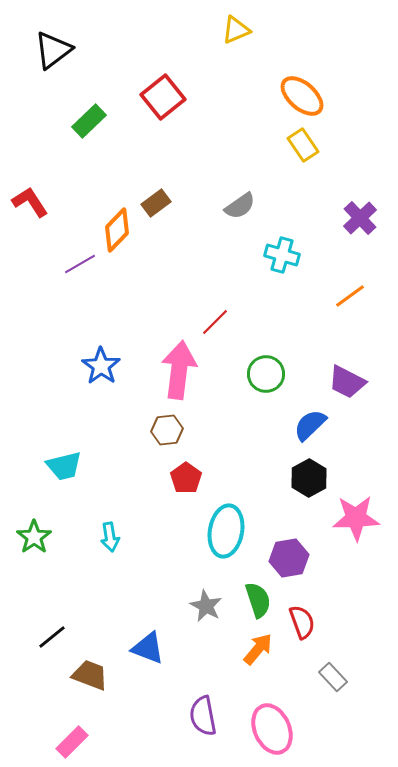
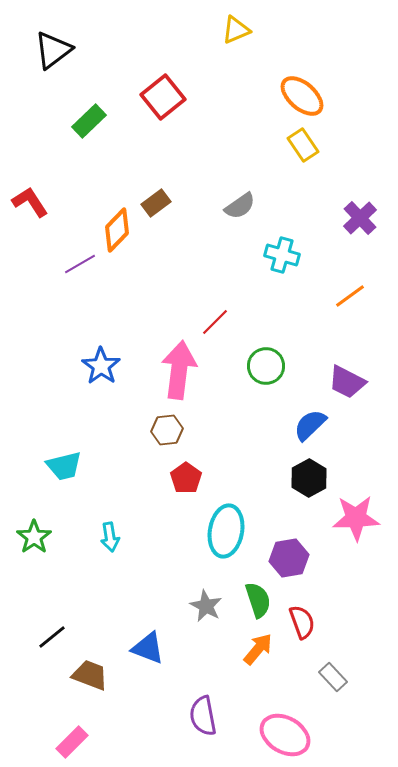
green circle: moved 8 px up
pink ellipse: moved 13 px right, 6 px down; rotated 36 degrees counterclockwise
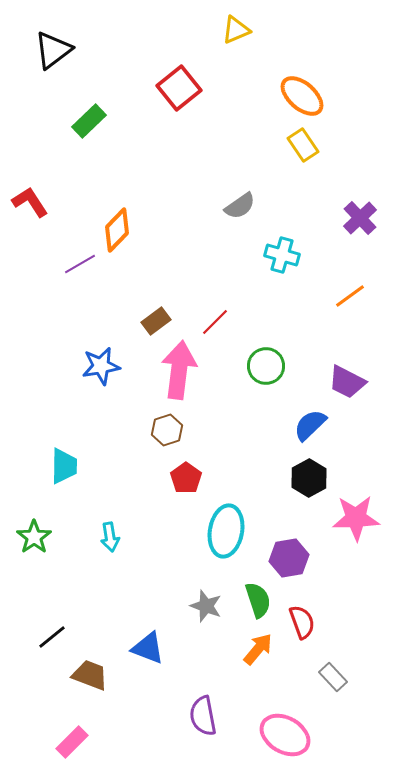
red square: moved 16 px right, 9 px up
brown rectangle: moved 118 px down
blue star: rotated 27 degrees clockwise
brown hexagon: rotated 12 degrees counterclockwise
cyan trapezoid: rotated 75 degrees counterclockwise
gray star: rotated 8 degrees counterclockwise
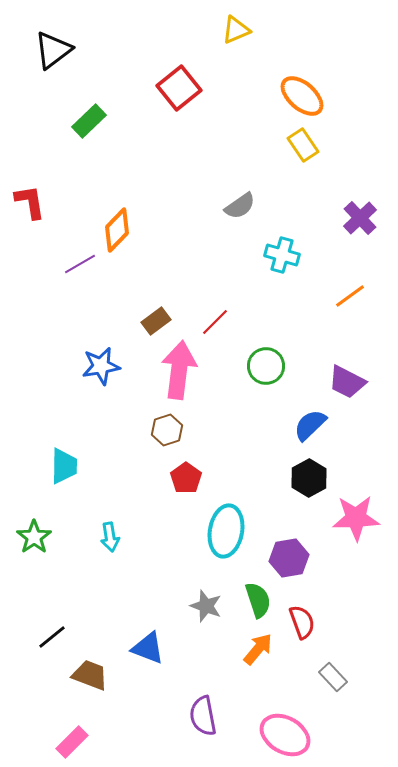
red L-shape: rotated 24 degrees clockwise
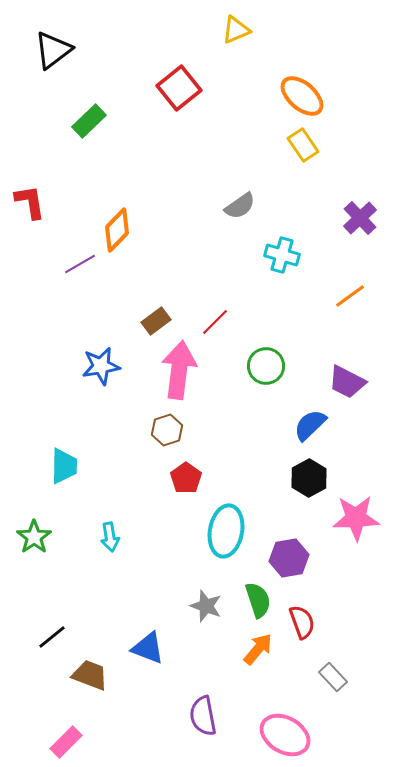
pink rectangle: moved 6 px left
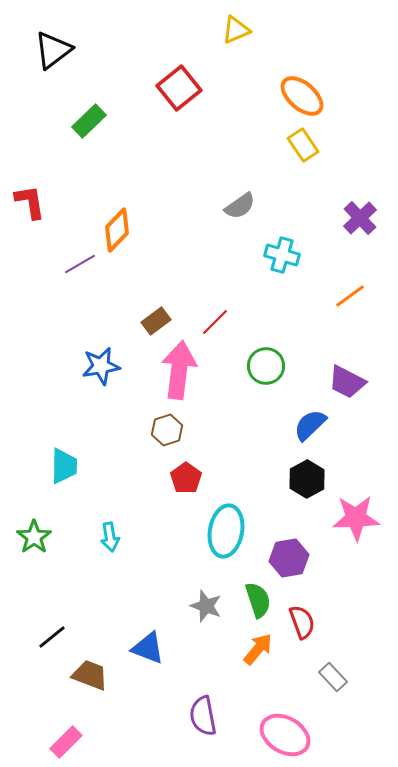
black hexagon: moved 2 px left, 1 px down
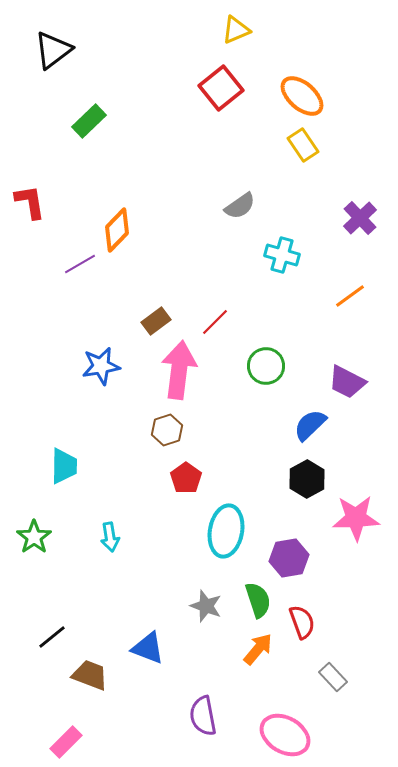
red square: moved 42 px right
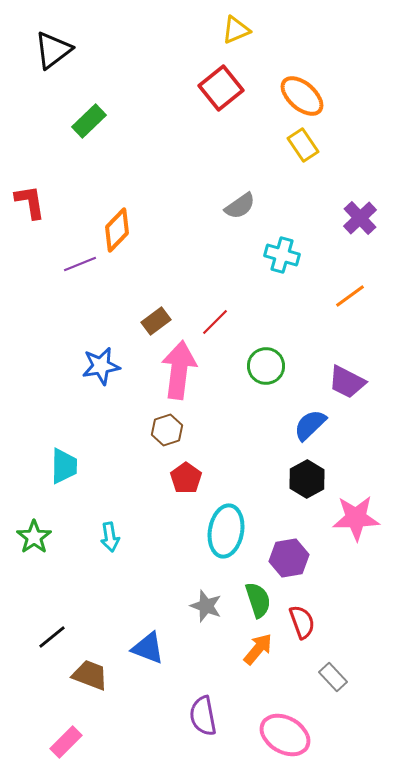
purple line: rotated 8 degrees clockwise
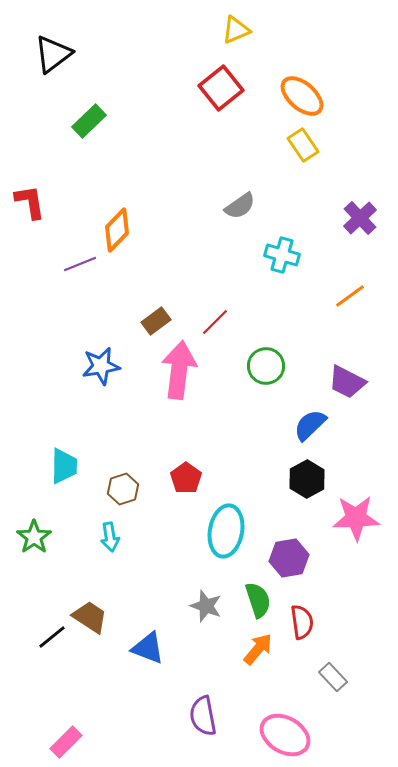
black triangle: moved 4 px down
brown hexagon: moved 44 px left, 59 px down
red semicircle: rotated 12 degrees clockwise
brown trapezoid: moved 58 px up; rotated 12 degrees clockwise
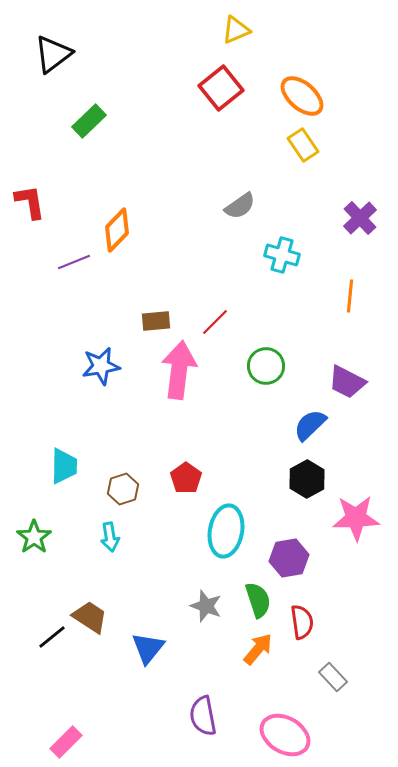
purple line: moved 6 px left, 2 px up
orange line: rotated 48 degrees counterclockwise
brown rectangle: rotated 32 degrees clockwise
blue triangle: rotated 48 degrees clockwise
